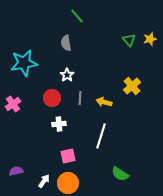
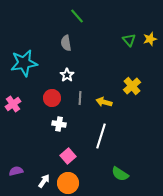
white cross: rotated 16 degrees clockwise
pink square: rotated 28 degrees counterclockwise
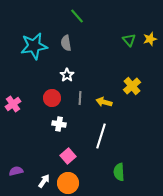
cyan star: moved 10 px right, 17 px up
green semicircle: moved 1 px left, 2 px up; rotated 54 degrees clockwise
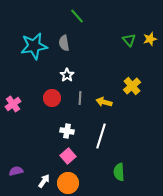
gray semicircle: moved 2 px left
white cross: moved 8 px right, 7 px down
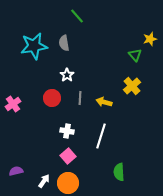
green triangle: moved 6 px right, 15 px down
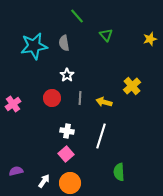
green triangle: moved 29 px left, 20 px up
pink square: moved 2 px left, 2 px up
orange circle: moved 2 px right
